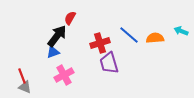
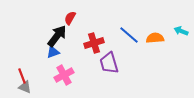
red cross: moved 6 px left
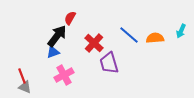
cyan arrow: rotated 88 degrees counterclockwise
red cross: rotated 30 degrees counterclockwise
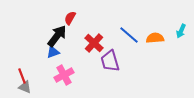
purple trapezoid: moved 1 px right, 2 px up
